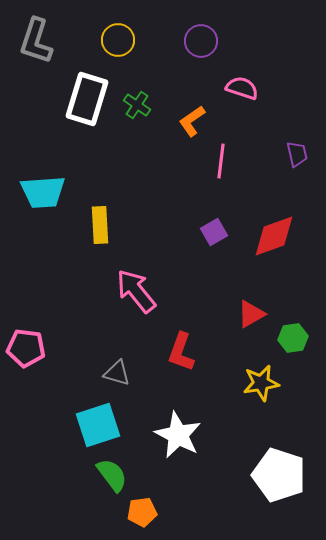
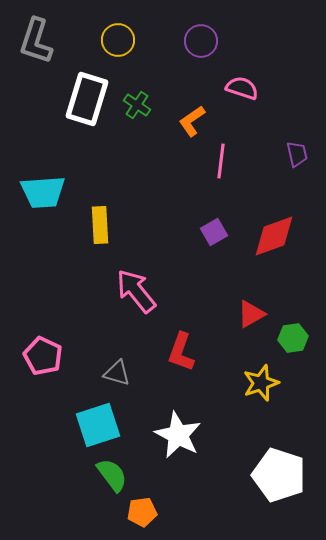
pink pentagon: moved 17 px right, 8 px down; rotated 18 degrees clockwise
yellow star: rotated 9 degrees counterclockwise
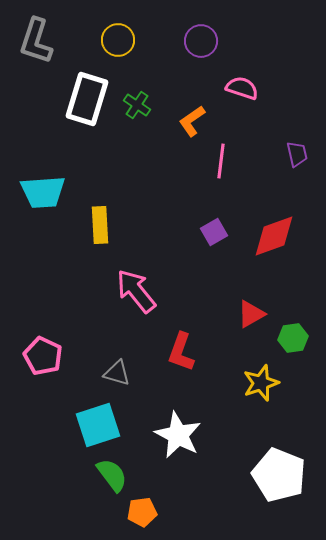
white pentagon: rotated 4 degrees clockwise
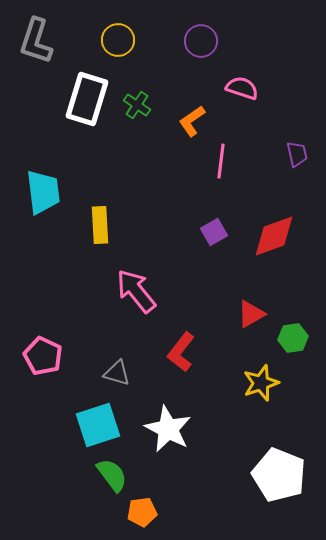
cyan trapezoid: rotated 93 degrees counterclockwise
red L-shape: rotated 18 degrees clockwise
white star: moved 10 px left, 6 px up
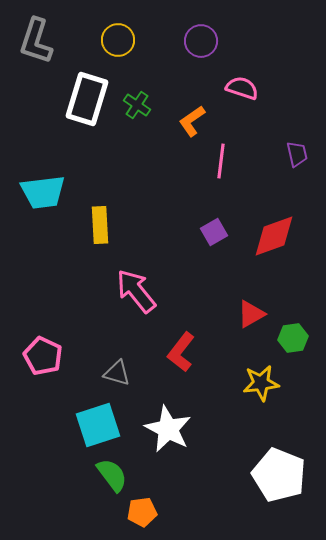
cyan trapezoid: rotated 90 degrees clockwise
yellow star: rotated 12 degrees clockwise
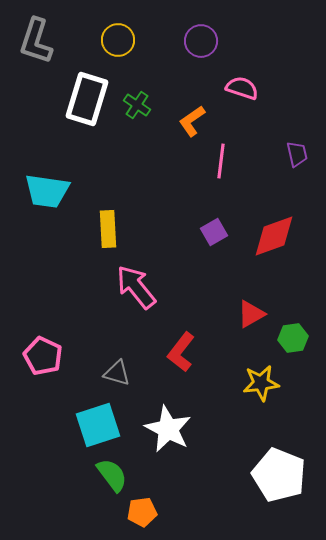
cyan trapezoid: moved 4 px right, 1 px up; rotated 15 degrees clockwise
yellow rectangle: moved 8 px right, 4 px down
pink arrow: moved 4 px up
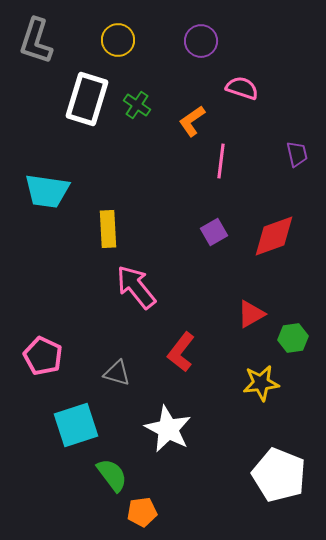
cyan square: moved 22 px left
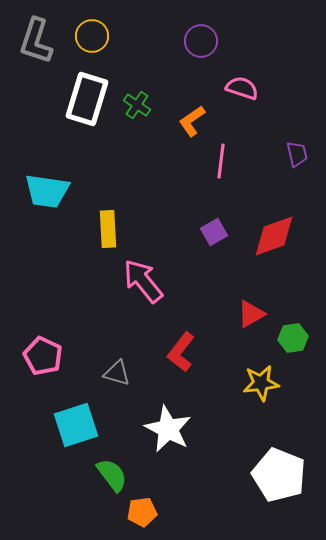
yellow circle: moved 26 px left, 4 px up
pink arrow: moved 7 px right, 6 px up
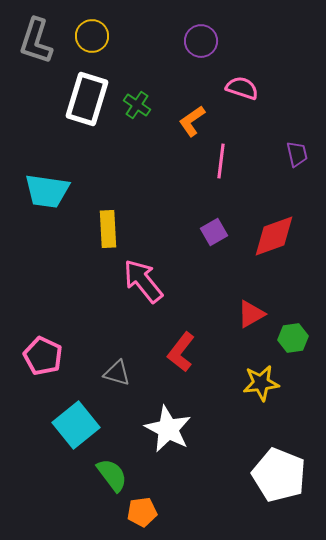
cyan square: rotated 21 degrees counterclockwise
